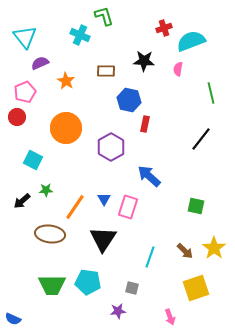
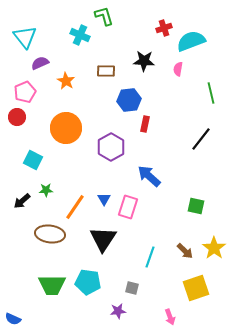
blue hexagon: rotated 20 degrees counterclockwise
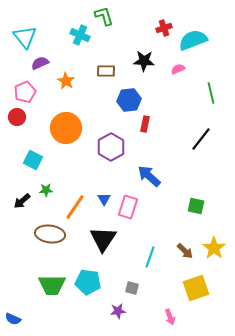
cyan semicircle: moved 2 px right, 1 px up
pink semicircle: rotated 56 degrees clockwise
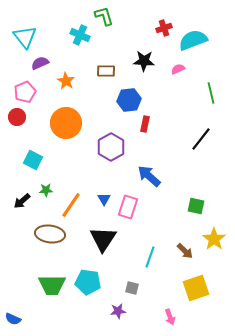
orange circle: moved 5 px up
orange line: moved 4 px left, 2 px up
yellow star: moved 9 px up
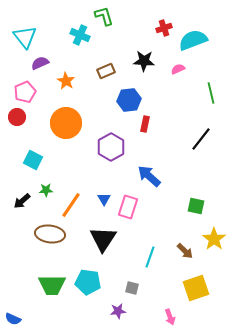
brown rectangle: rotated 24 degrees counterclockwise
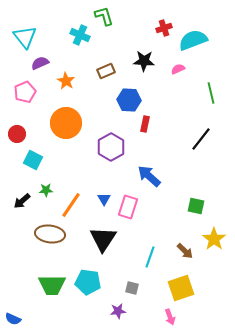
blue hexagon: rotated 10 degrees clockwise
red circle: moved 17 px down
yellow square: moved 15 px left
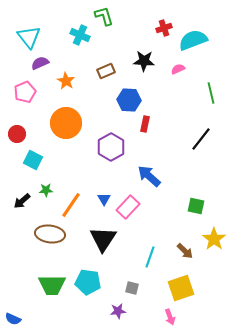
cyan triangle: moved 4 px right
pink rectangle: rotated 25 degrees clockwise
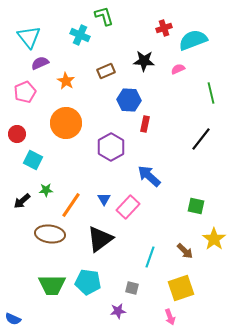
black triangle: moved 3 px left; rotated 20 degrees clockwise
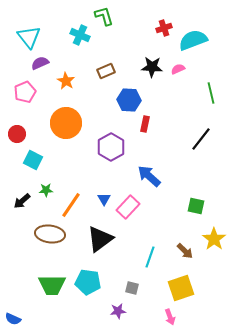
black star: moved 8 px right, 6 px down
